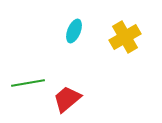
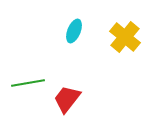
yellow cross: rotated 20 degrees counterclockwise
red trapezoid: rotated 12 degrees counterclockwise
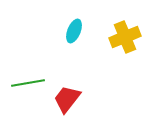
yellow cross: rotated 28 degrees clockwise
